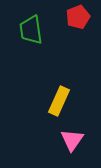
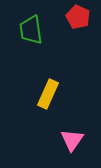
red pentagon: rotated 25 degrees counterclockwise
yellow rectangle: moved 11 px left, 7 px up
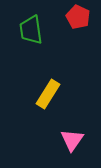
yellow rectangle: rotated 8 degrees clockwise
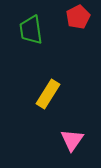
red pentagon: rotated 20 degrees clockwise
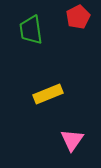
yellow rectangle: rotated 36 degrees clockwise
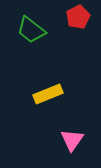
green trapezoid: rotated 44 degrees counterclockwise
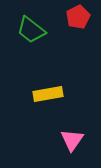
yellow rectangle: rotated 12 degrees clockwise
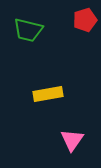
red pentagon: moved 7 px right, 3 px down; rotated 10 degrees clockwise
green trapezoid: moved 3 px left; rotated 24 degrees counterclockwise
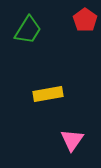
red pentagon: rotated 20 degrees counterclockwise
green trapezoid: rotated 72 degrees counterclockwise
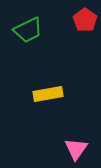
green trapezoid: rotated 32 degrees clockwise
pink triangle: moved 4 px right, 9 px down
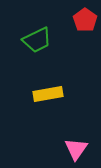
green trapezoid: moved 9 px right, 10 px down
